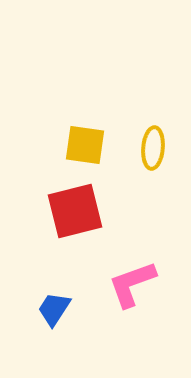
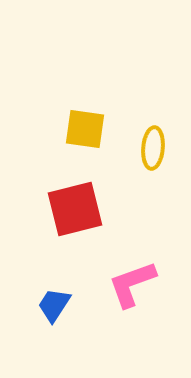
yellow square: moved 16 px up
red square: moved 2 px up
blue trapezoid: moved 4 px up
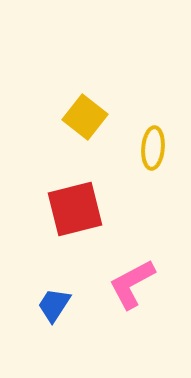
yellow square: moved 12 px up; rotated 30 degrees clockwise
pink L-shape: rotated 8 degrees counterclockwise
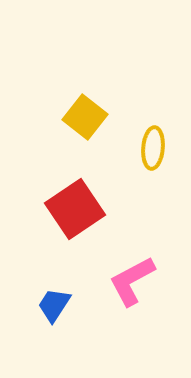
red square: rotated 20 degrees counterclockwise
pink L-shape: moved 3 px up
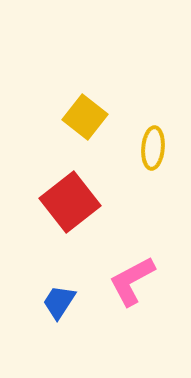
red square: moved 5 px left, 7 px up; rotated 4 degrees counterclockwise
blue trapezoid: moved 5 px right, 3 px up
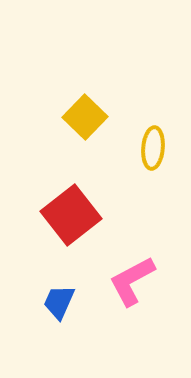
yellow square: rotated 6 degrees clockwise
red square: moved 1 px right, 13 px down
blue trapezoid: rotated 9 degrees counterclockwise
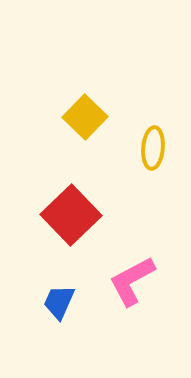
red square: rotated 6 degrees counterclockwise
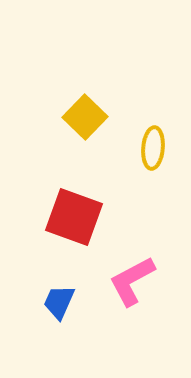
red square: moved 3 px right, 2 px down; rotated 26 degrees counterclockwise
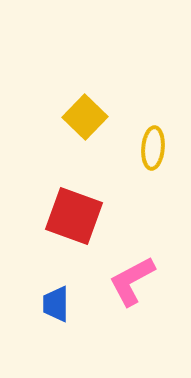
red square: moved 1 px up
blue trapezoid: moved 3 px left, 2 px down; rotated 24 degrees counterclockwise
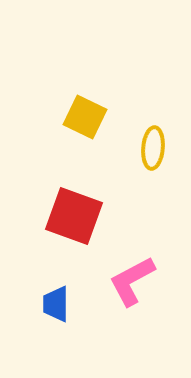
yellow square: rotated 18 degrees counterclockwise
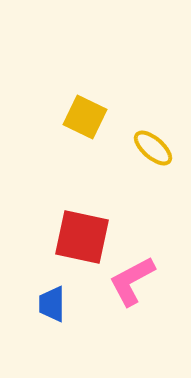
yellow ellipse: rotated 54 degrees counterclockwise
red square: moved 8 px right, 21 px down; rotated 8 degrees counterclockwise
blue trapezoid: moved 4 px left
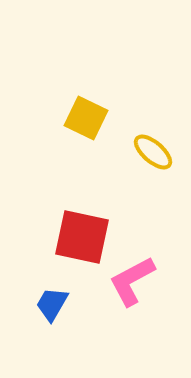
yellow square: moved 1 px right, 1 px down
yellow ellipse: moved 4 px down
blue trapezoid: rotated 30 degrees clockwise
